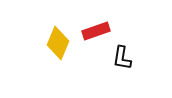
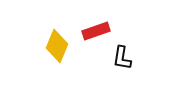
yellow diamond: moved 1 px left, 3 px down
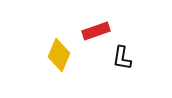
yellow diamond: moved 2 px right, 9 px down
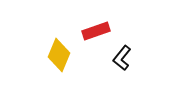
black L-shape: rotated 30 degrees clockwise
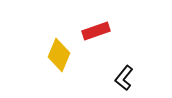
black L-shape: moved 2 px right, 20 px down
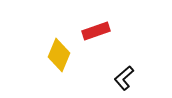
black L-shape: rotated 10 degrees clockwise
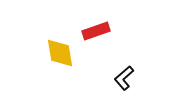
yellow diamond: moved 1 px right, 2 px up; rotated 32 degrees counterclockwise
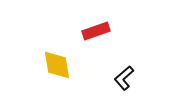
yellow diamond: moved 3 px left, 12 px down
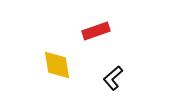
black L-shape: moved 11 px left
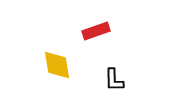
black L-shape: moved 1 px right, 2 px down; rotated 50 degrees counterclockwise
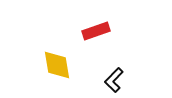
black L-shape: rotated 45 degrees clockwise
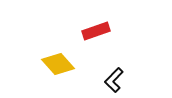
yellow diamond: moved 1 px right, 1 px up; rotated 32 degrees counterclockwise
